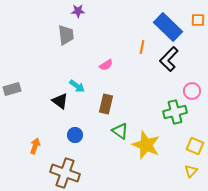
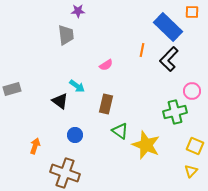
orange square: moved 6 px left, 8 px up
orange line: moved 3 px down
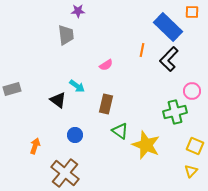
black triangle: moved 2 px left, 1 px up
brown cross: rotated 20 degrees clockwise
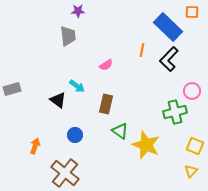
gray trapezoid: moved 2 px right, 1 px down
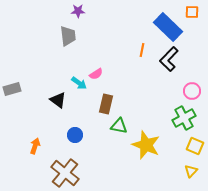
pink semicircle: moved 10 px left, 9 px down
cyan arrow: moved 2 px right, 3 px up
green cross: moved 9 px right, 6 px down; rotated 15 degrees counterclockwise
green triangle: moved 1 px left, 5 px up; rotated 24 degrees counterclockwise
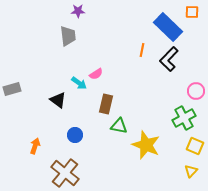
pink circle: moved 4 px right
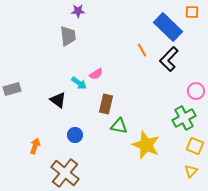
orange line: rotated 40 degrees counterclockwise
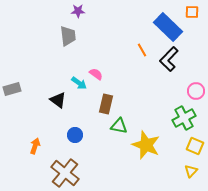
pink semicircle: rotated 112 degrees counterclockwise
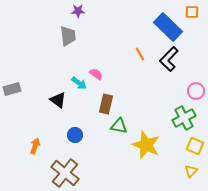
orange line: moved 2 px left, 4 px down
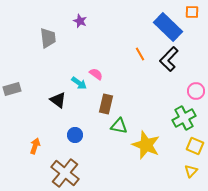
purple star: moved 2 px right, 10 px down; rotated 24 degrees clockwise
gray trapezoid: moved 20 px left, 2 px down
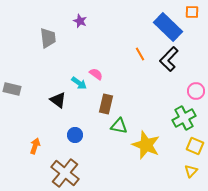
gray rectangle: rotated 30 degrees clockwise
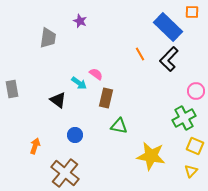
gray trapezoid: rotated 15 degrees clockwise
gray rectangle: rotated 66 degrees clockwise
brown rectangle: moved 6 px up
yellow star: moved 5 px right, 11 px down; rotated 12 degrees counterclockwise
